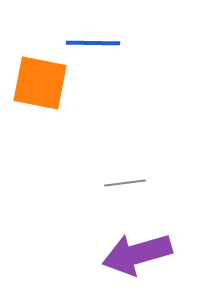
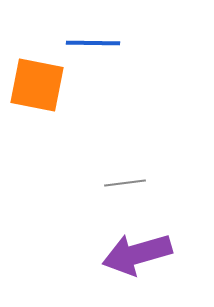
orange square: moved 3 px left, 2 px down
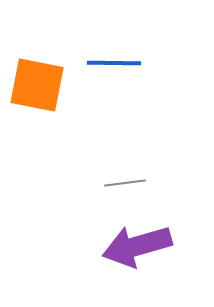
blue line: moved 21 px right, 20 px down
purple arrow: moved 8 px up
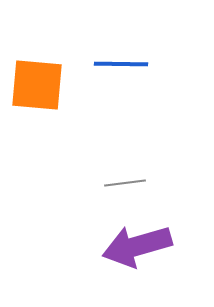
blue line: moved 7 px right, 1 px down
orange square: rotated 6 degrees counterclockwise
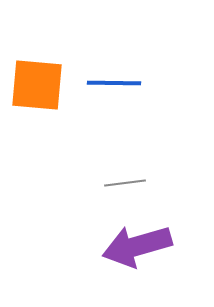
blue line: moved 7 px left, 19 px down
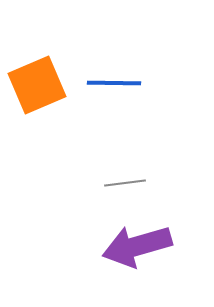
orange square: rotated 28 degrees counterclockwise
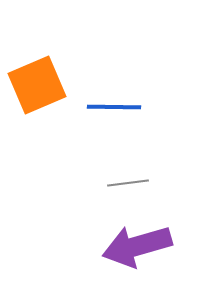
blue line: moved 24 px down
gray line: moved 3 px right
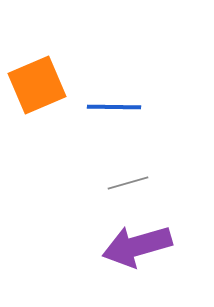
gray line: rotated 9 degrees counterclockwise
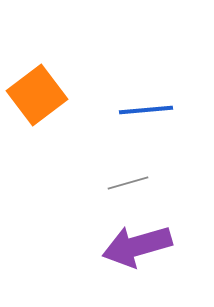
orange square: moved 10 px down; rotated 14 degrees counterclockwise
blue line: moved 32 px right, 3 px down; rotated 6 degrees counterclockwise
